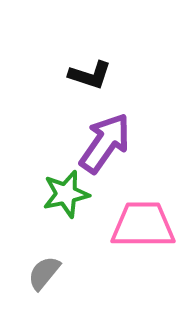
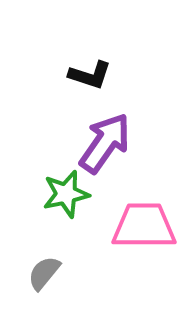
pink trapezoid: moved 1 px right, 1 px down
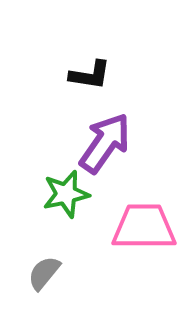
black L-shape: rotated 9 degrees counterclockwise
pink trapezoid: moved 1 px down
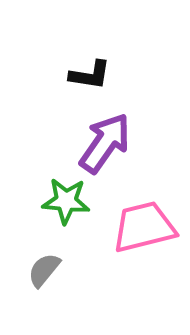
green star: moved 7 px down; rotated 18 degrees clockwise
pink trapezoid: rotated 14 degrees counterclockwise
gray semicircle: moved 3 px up
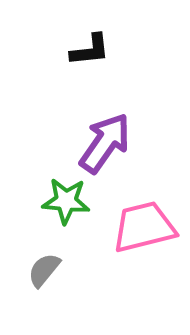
black L-shape: moved 25 px up; rotated 15 degrees counterclockwise
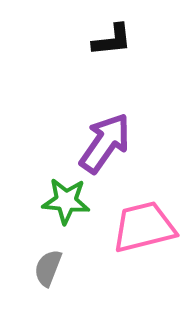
black L-shape: moved 22 px right, 10 px up
gray semicircle: moved 4 px right, 2 px up; rotated 18 degrees counterclockwise
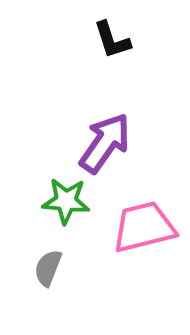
black L-shape: rotated 78 degrees clockwise
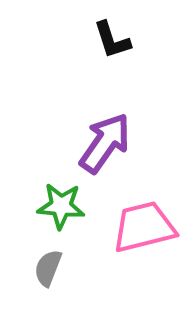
green star: moved 5 px left, 5 px down
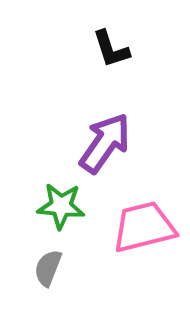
black L-shape: moved 1 px left, 9 px down
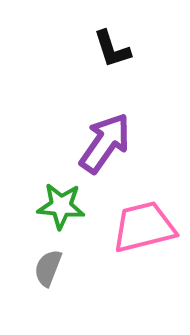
black L-shape: moved 1 px right
